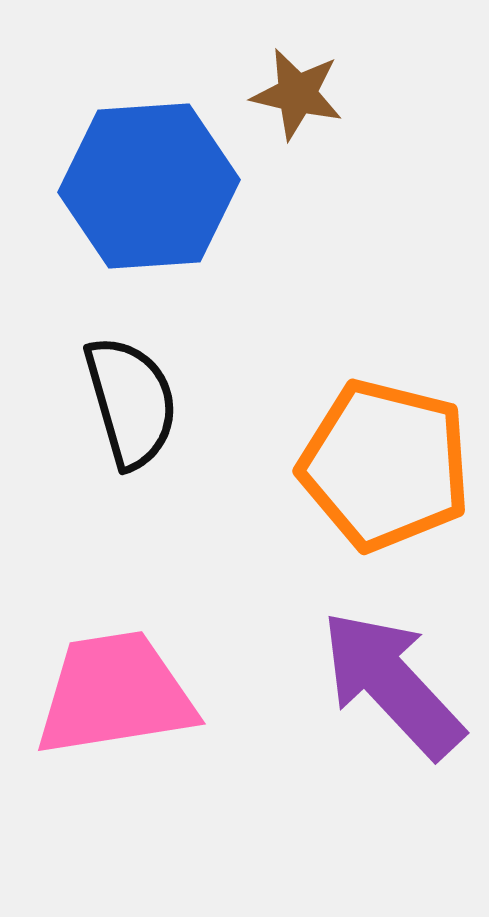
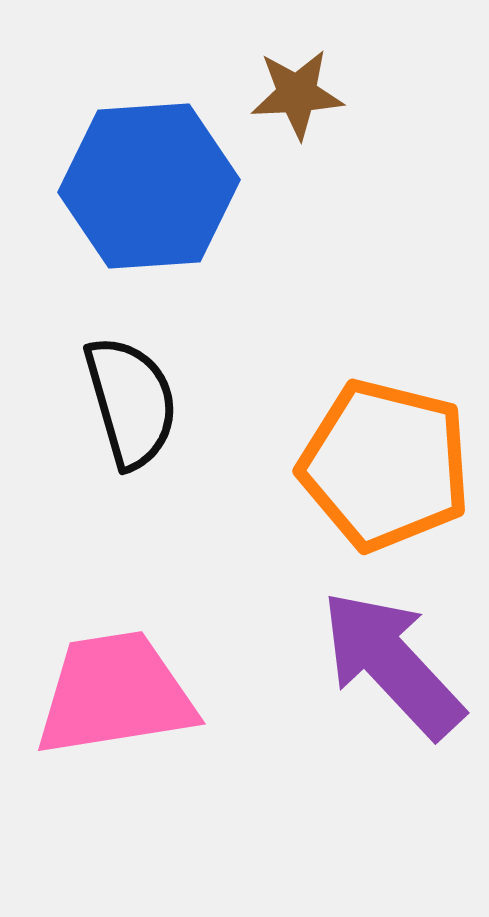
brown star: rotated 16 degrees counterclockwise
purple arrow: moved 20 px up
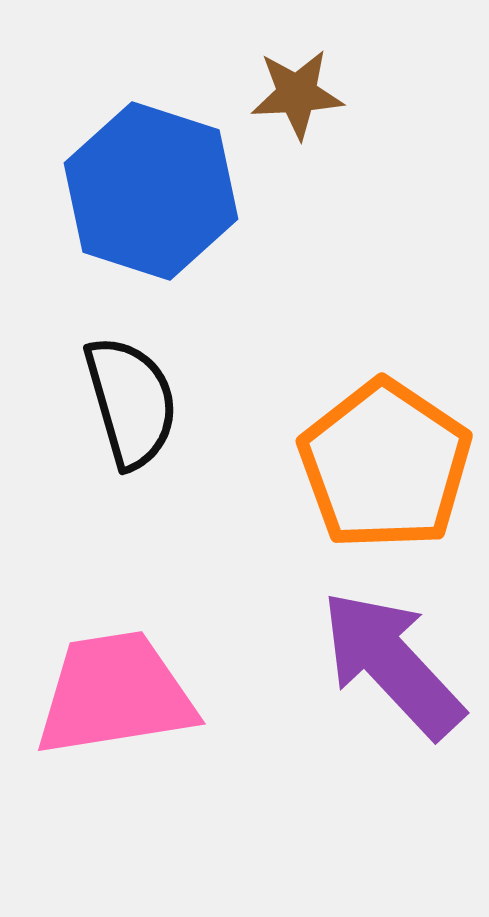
blue hexagon: moved 2 px right, 5 px down; rotated 22 degrees clockwise
orange pentagon: rotated 20 degrees clockwise
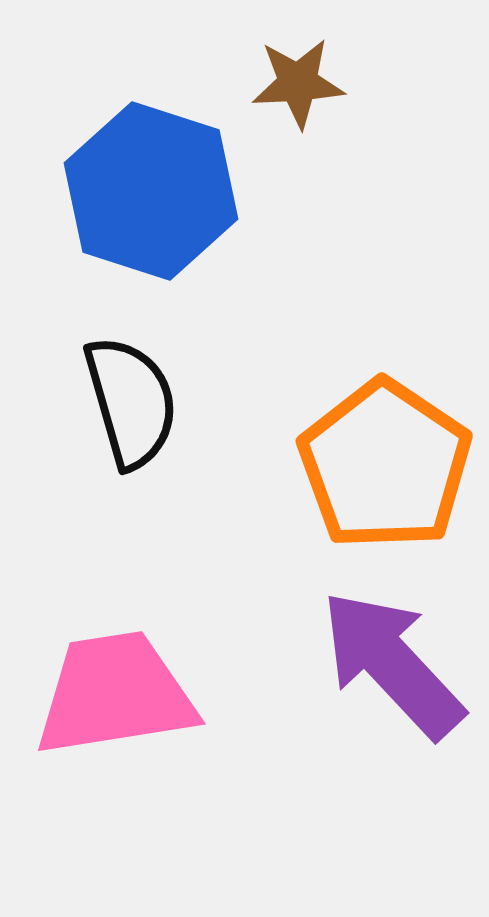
brown star: moved 1 px right, 11 px up
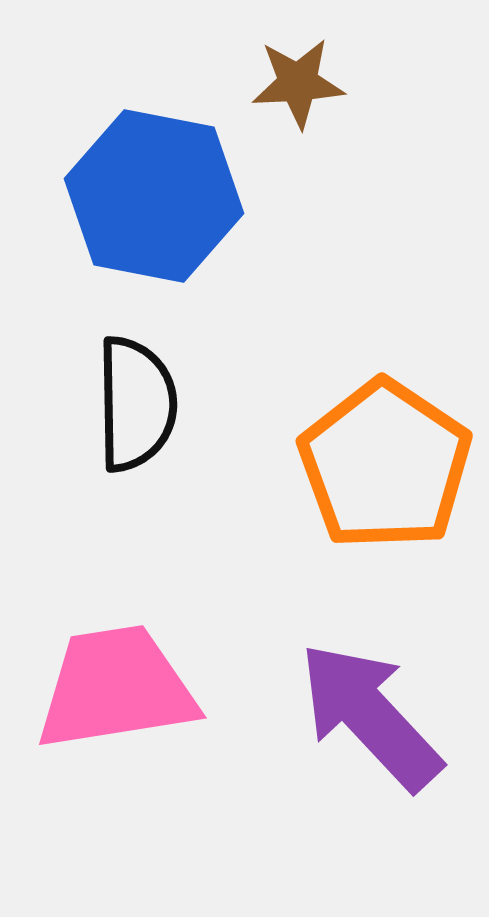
blue hexagon: moved 3 px right, 5 px down; rotated 7 degrees counterclockwise
black semicircle: moved 5 px right, 2 px down; rotated 15 degrees clockwise
purple arrow: moved 22 px left, 52 px down
pink trapezoid: moved 1 px right, 6 px up
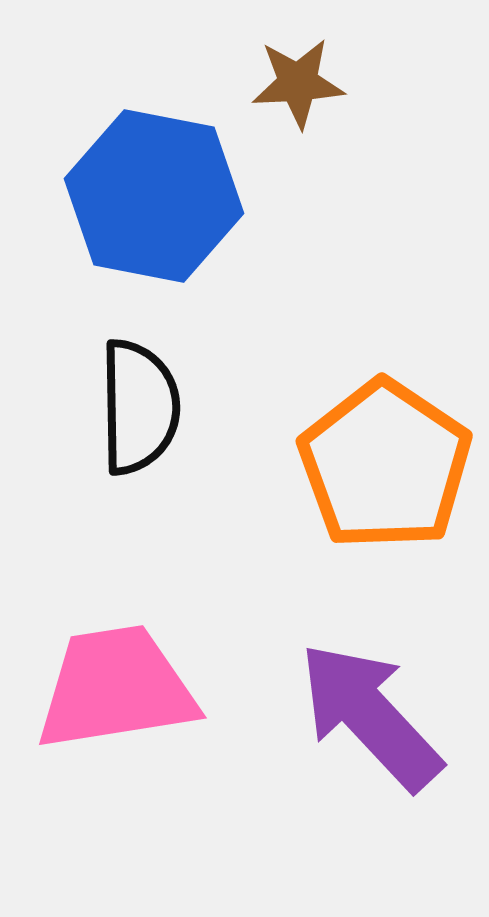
black semicircle: moved 3 px right, 3 px down
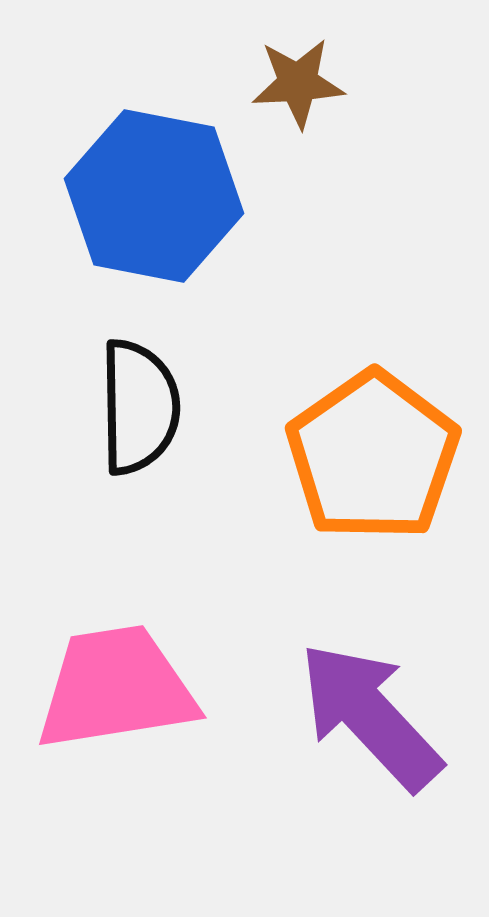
orange pentagon: moved 12 px left, 9 px up; rotated 3 degrees clockwise
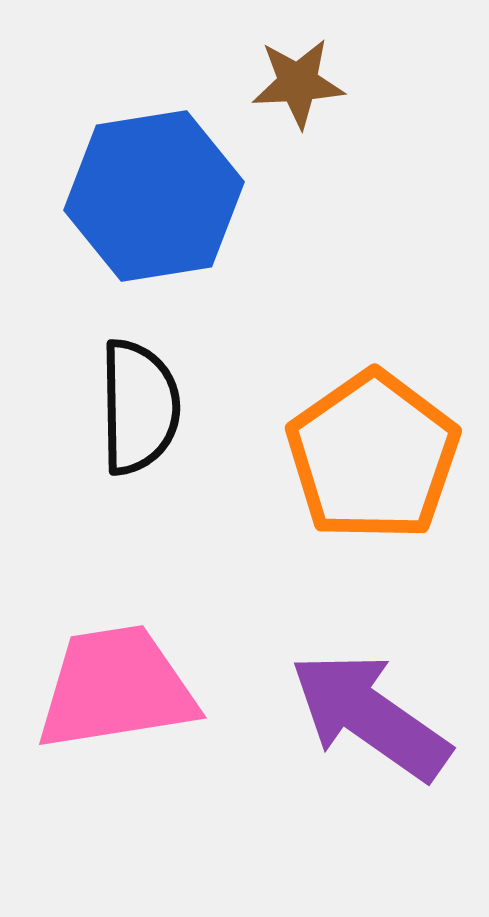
blue hexagon: rotated 20 degrees counterclockwise
purple arrow: rotated 12 degrees counterclockwise
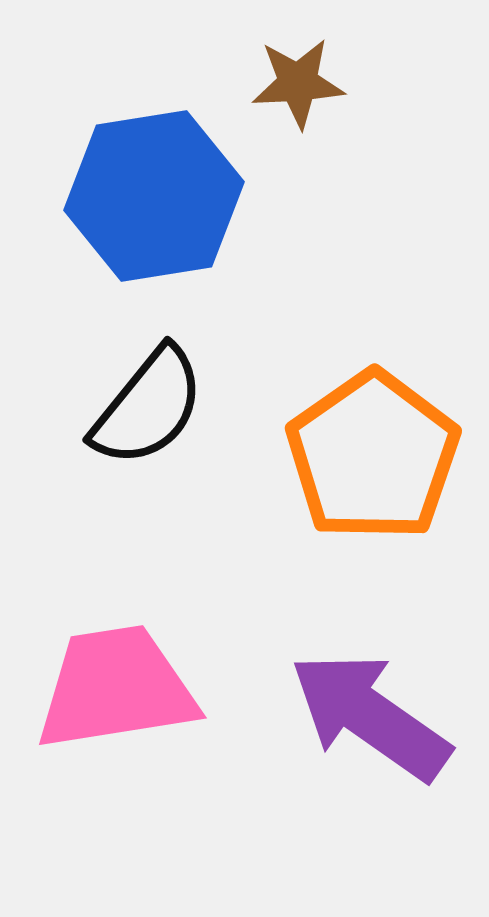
black semicircle: moved 9 px right; rotated 40 degrees clockwise
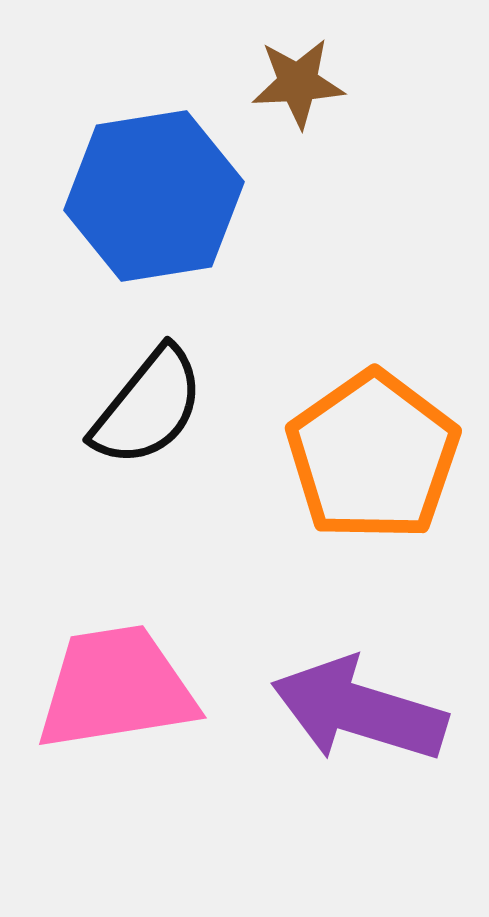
purple arrow: moved 11 px left, 6 px up; rotated 18 degrees counterclockwise
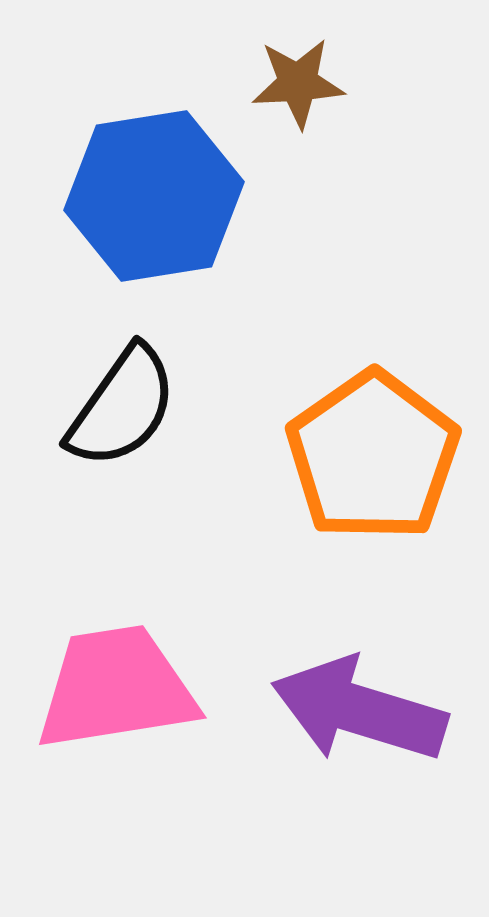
black semicircle: moved 26 px left; rotated 4 degrees counterclockwise
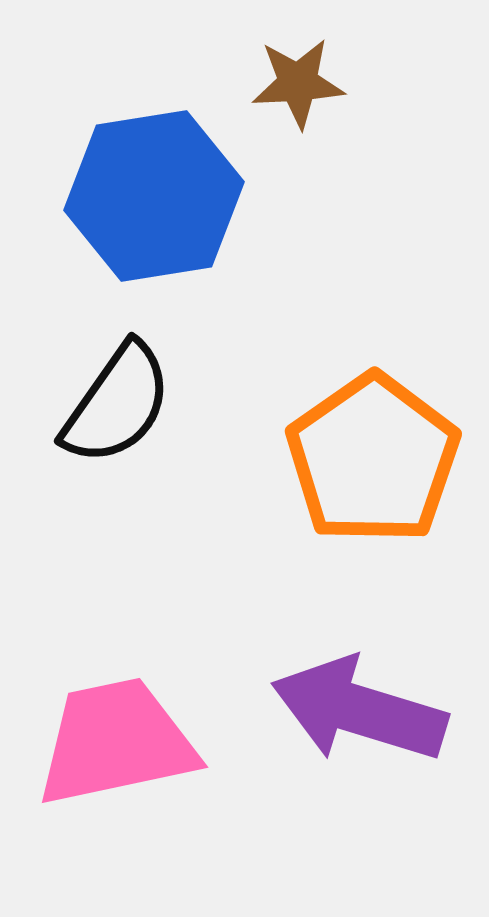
black semicircle: moved 5 px left, 3 px up
orange pentagon: moved 3 px down
pink trapezoid: moved 54 px down; rotated 3 degrees counterclockwise
